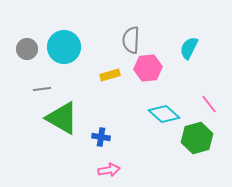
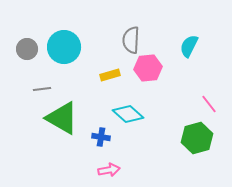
cyan semicircle: moved 2 px up
cyan diamond: moved 36 px left
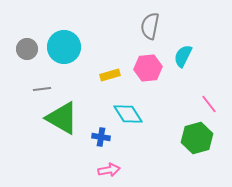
gray semicircle: moved 19 px right, 14 px up; rotated 8 degrees clockwise
cyan semicircle: moved 6 px left, 10 px down
cyan diamond: rotated 16 degrees clockwise
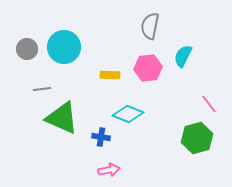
yellow rectangle: rotated 18 degrees clockwise
cyan diamond: rotated 36 degrees counterclockwise
green triangle: rotated 6 degrees counterclockwise
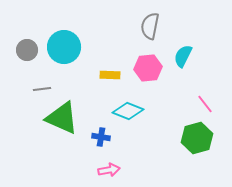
gray circle: moved 1 px down
pink line: moved 4 px left
cyan diamond: moved 3 px up
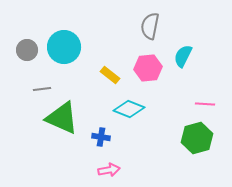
yellow rectangle: rotated 36 degrees clockwise
pink line: rotated 48 degrees counterclockwise
cyan diamond: moved 1 px right, 2 px up
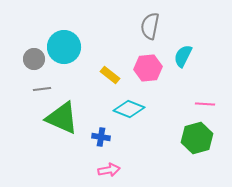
gray circle: moved 7 px right, 9 px down
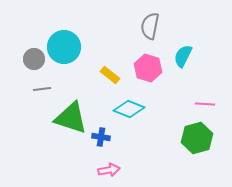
pink hexagon: rotated 24 degrees clockwise
green triangle: moved 9 px right; rotated 6 degrees counterclockwise
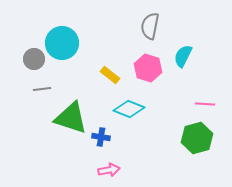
cyan circle: moved 2 px left, 4 px up
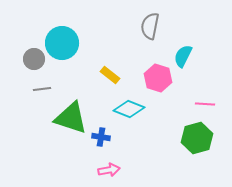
pink hexagon: moved 10 px right, 10 px down
